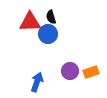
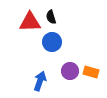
blue circle: moved 4 px right, 8 px down
orange rectangle: rotated 35 degrees clockwise
blue arrow: moved 3 px right, 1 px up
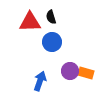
orange rectangle: moved 5 px left, 1 px down
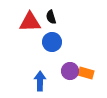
blue arrow: rotated 18 degrees counterclockwise
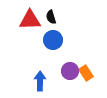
red triangle: moved 2 px up
blue circle: moved 1 px right, 2 px up
orange rectangle: rotated 42 degrees clockwise
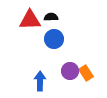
black semicircle: rotated 104 degrees clockwise
blue circle: moved 1 px right, 1 px up
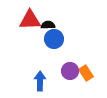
black semicircle: moved 3 px left, 8 px down
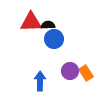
red triangle: moved 1 px right, 2 px down
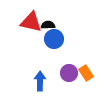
red triangle: rotated 15 degrees clockwise
purple circle: moved 1 px left, 2 px down
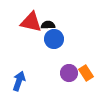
blue arrow: moved 21 px left; rotated 18 degrees clockwise
